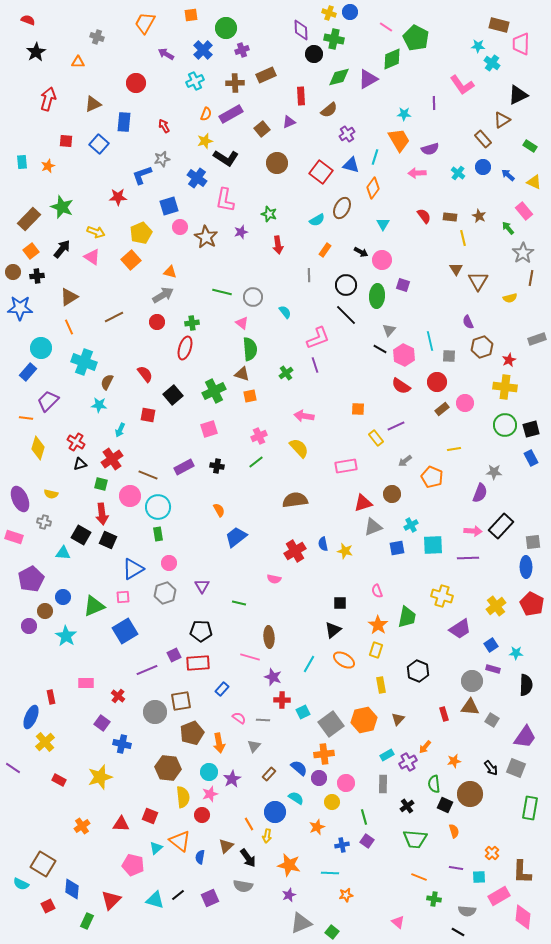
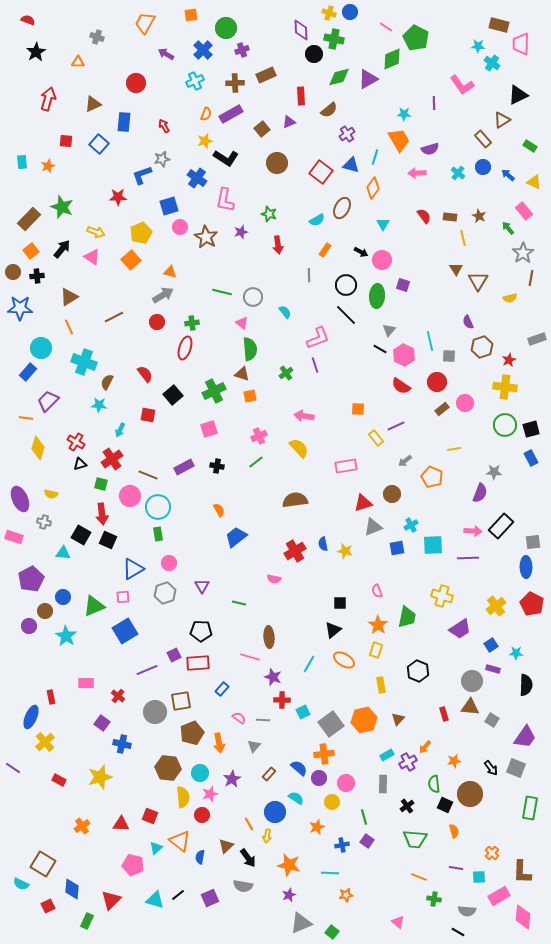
cyan circle at (209, 772): moved 9 px left, 1 px down
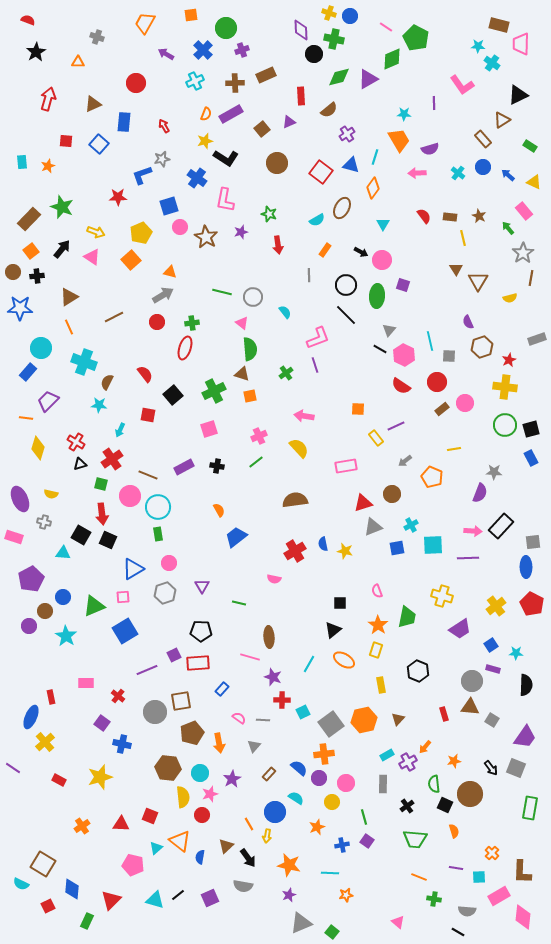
blue circle at (350, 12): moved 4 px down
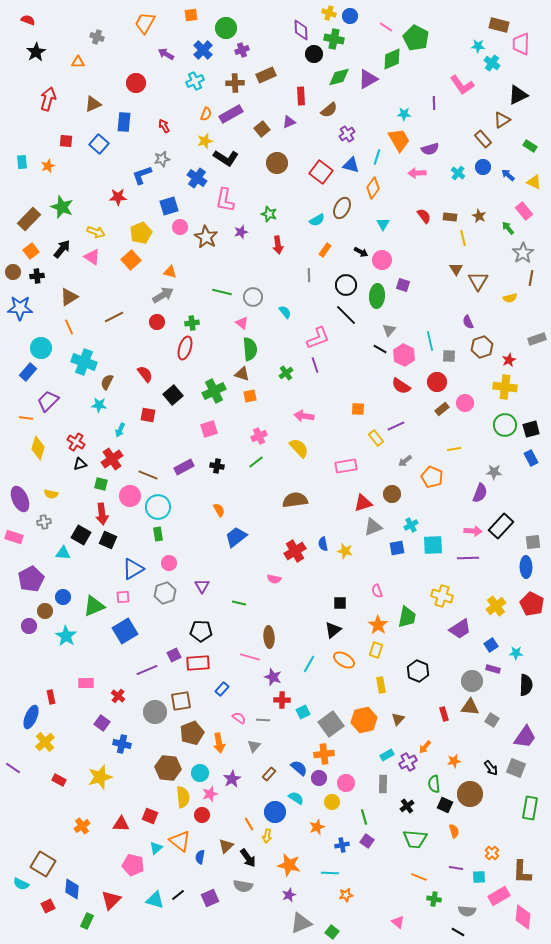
cyan line at (375, 157): moved 2 px right
gray cross at (44, 522): rotated 24 degrees counterclockwise
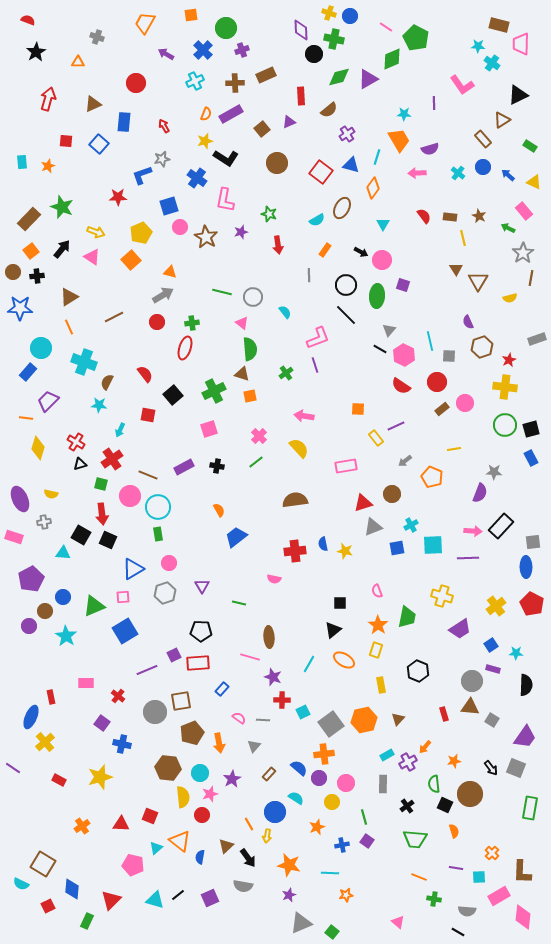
green arrow at (508, 228): rotated 24 degrees counterclockwise
pink cross at (259, 436): rotated 21 degrees counterclockwise
red cross at (295, 551): rotated 25 degrees clockwise
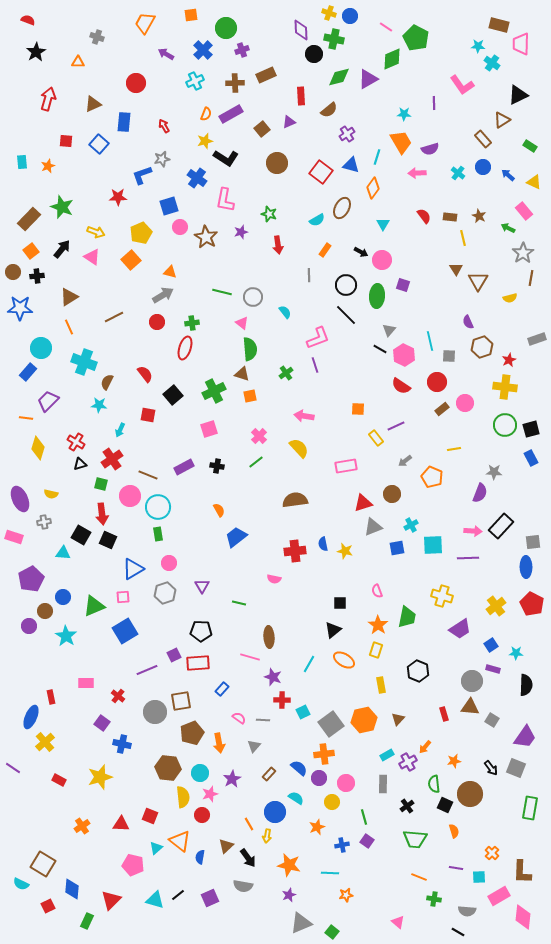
orange trapezoid at (399, 140): moved 2 px right, 2 px down
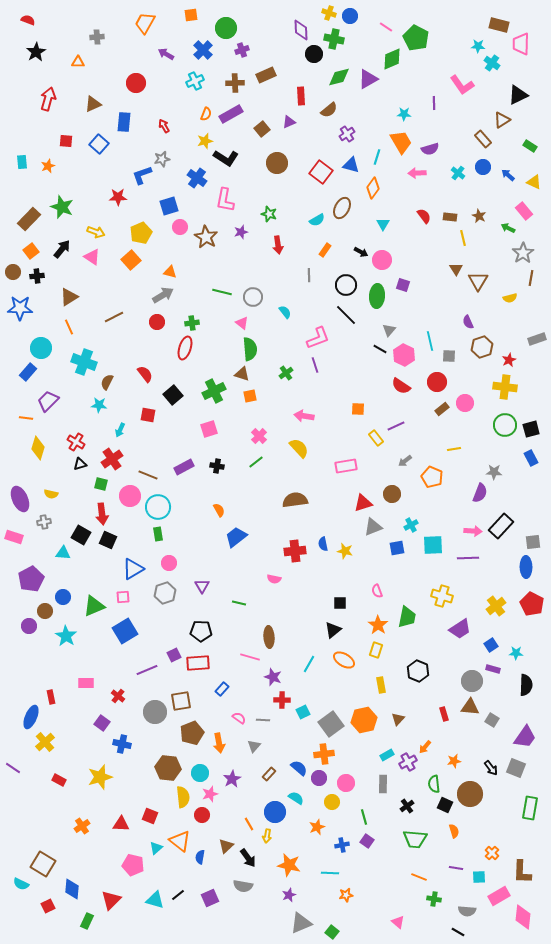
gray cross at (97, 37): rotated 24 degrees counterclockwise
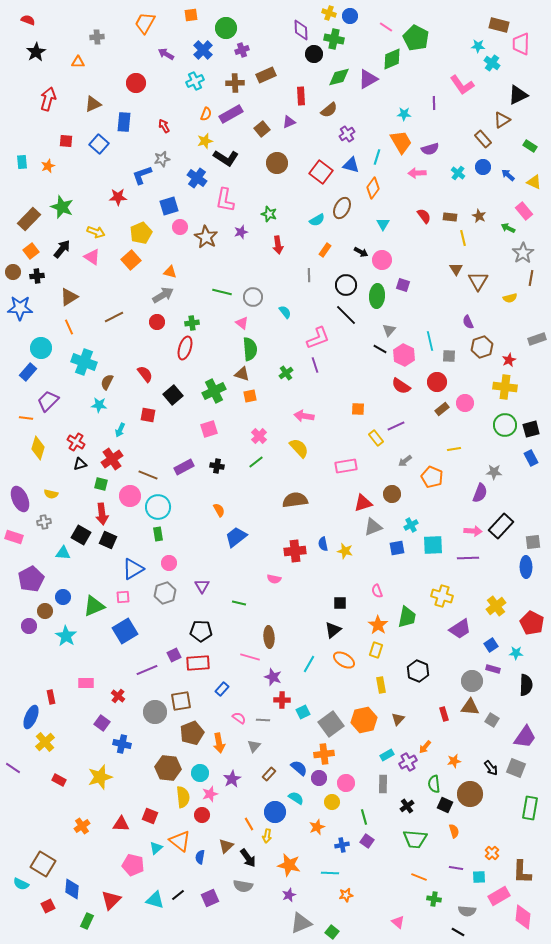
red pentagon at (532, 604): moved 19 px down
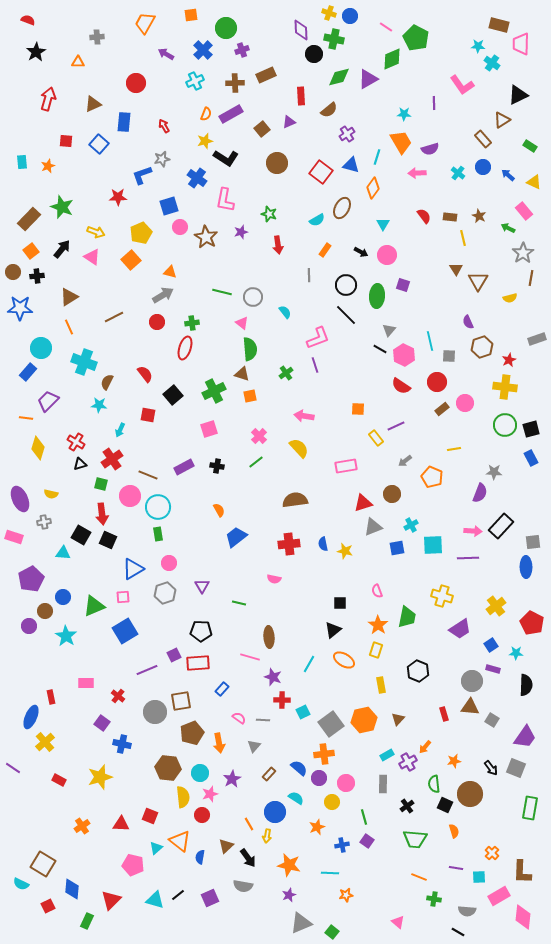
pink circle at (382, 260): moved 5 px right, 5 px up
red cross at (295, 551): moved 6 px left, 7 px up
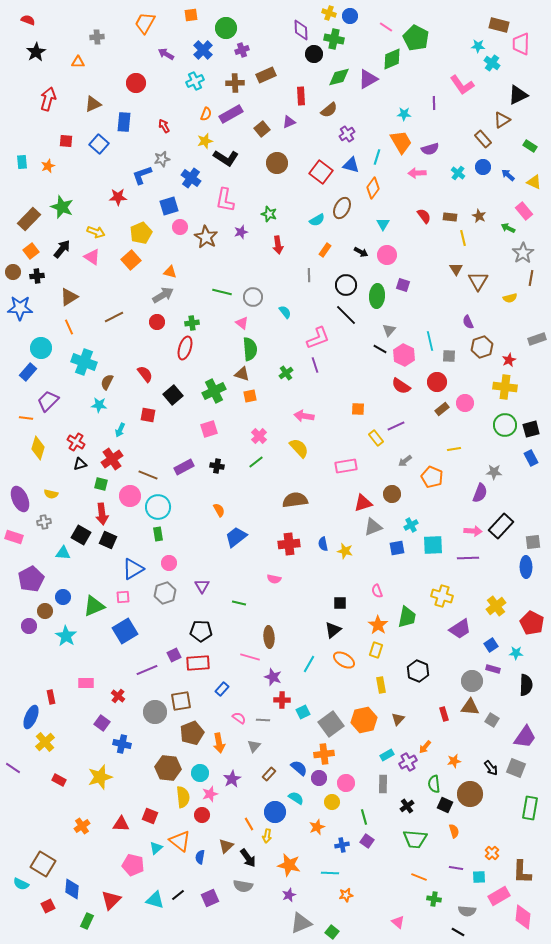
blue cross at (197, 178): moved 6 px left
